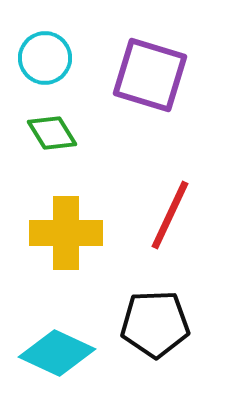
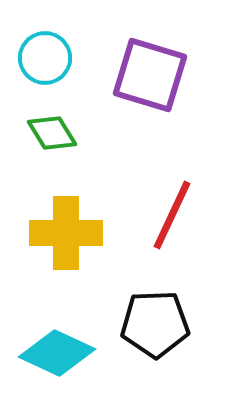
red line: moved 2 px right
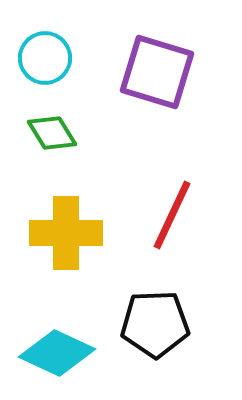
purple square: moved 7 px right, 3 px up
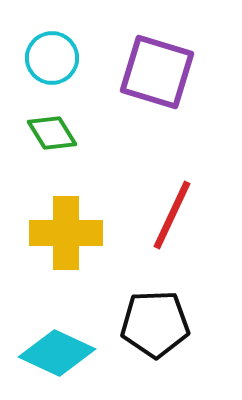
cyan circle: moved 7 px right
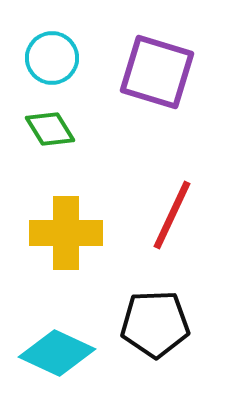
green diamond: moved 2 px left, 4 px up
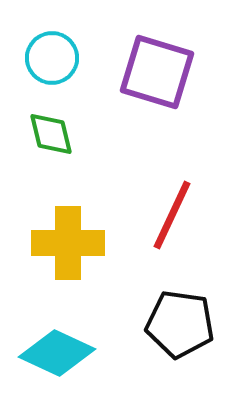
green diamond: moved 1 px right, 5 px down; rotated 18 degrees clockwise
yellow cross: moved 2 px right, 10 px down
black pentagon: moved 25 px right; rotated 10 degrees clockwise
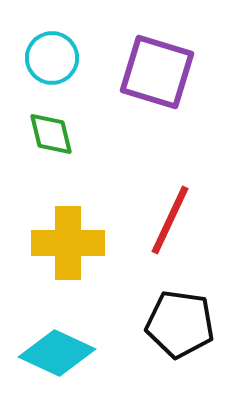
red line: moved 2 px left, 5 px down
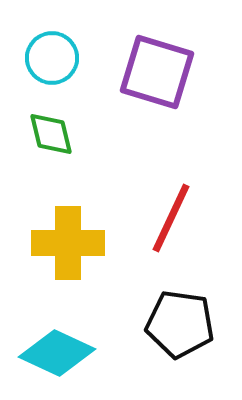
red line: moved 1 px right, 2 px up
